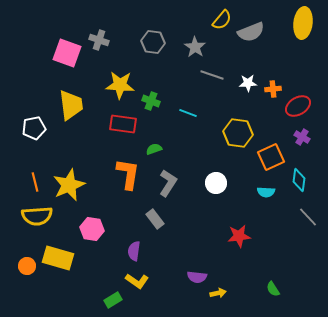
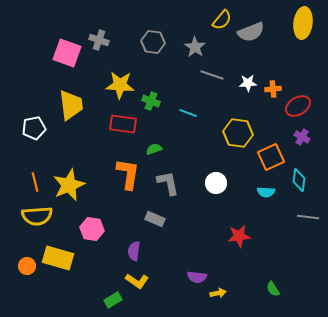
gray L-shape at (168, 183): rotated 44 degrees counterclockwise
gray line at (308, 217): rotated 40 degrees counterclockwise
gray rectangle at (155, 219): rotated 30 degrees counterclockwise
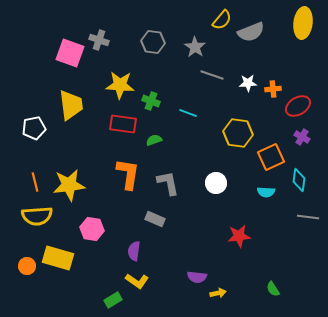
pink square at (67, 53): moved 3 px right
green semicircle at (154, 149): moved 9 px up
yellow star at (69, 185): rotated 16 degrees clockwise
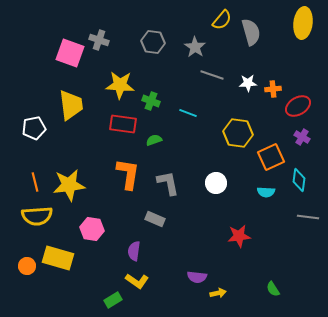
gray semicircle at (251, 32): rotated 84 degrees counterclockwise
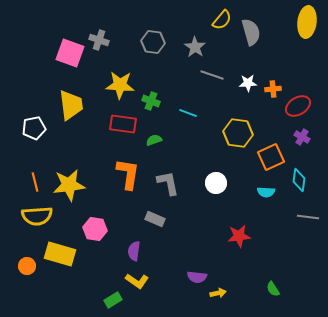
yellow ellipse at (303, 23): moved 4 px right, 1 px up
pink hexagon at (92, 229): moved 3 px right
yellow rectangle at (58, 258): moved 2 px right, 4 px up
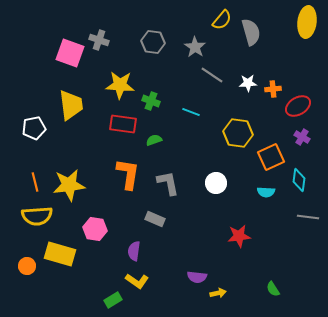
gray line at (212, 75): rotated 15 degrees clockwise
cyan line at (188, 113): moved 3 px right, 1 px up
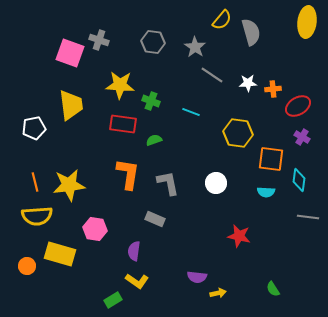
orange square at (271, 157): moved 2 px down; rotated 32 degrees clockwise
red star at (239, 236): rotated 20 degrees clockwise
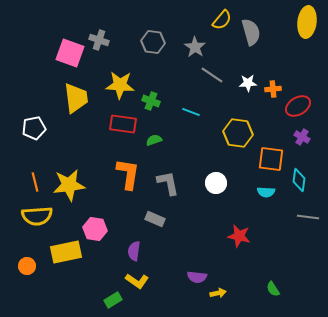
yellow trapezoid at (71, 105): moved 5 px right, 7 px up
yellow rectangle at (60, 254): moved 6 px right, 2 px up; rotated 28 degrees counterclockwise
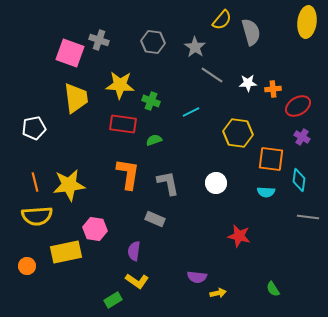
cyan line at (191, 112): rotated 48 degrees counterclockwise
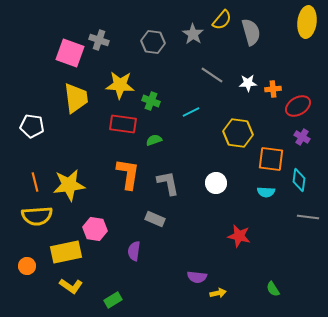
gray star at (195, 47): moved 2 px left, 13 px up
white pentagon at (34, 128): moved 2 px left, 2 px up; rotated 20 degrees clockwise
yellow L-shape at (137, 281): moved 66 px left, 5 px down
